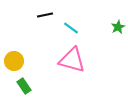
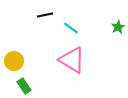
pink triangle: rotated 16 degrees clockwise
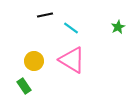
yellow circle: moved 20 px right
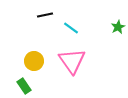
pink triangle: moved 1 px down; rotated 24 degrees clockwise
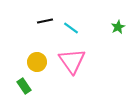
black line: moved 6 px down
yellow circle: moved 3 px right, 1 px down
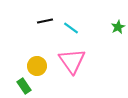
yellow circle: moved 4 px down
